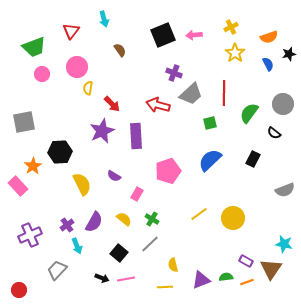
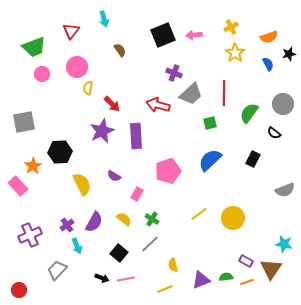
yellow line at (165, 287): moved 2 px down; rotated 21 degrees counterclockwise
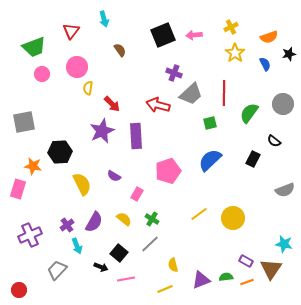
blue semicircle at (268, 64): moved 3 px left
black semicircle at (274, 133): moved 8 px down
orange star at (33, 166): rotated 30 degrees counterclockwise
pink rectangle at (18, 186): moved 3 px down; rotated 60 degrees clockwise
black arrow at (102, 278): moved 1 px left, 11 px up
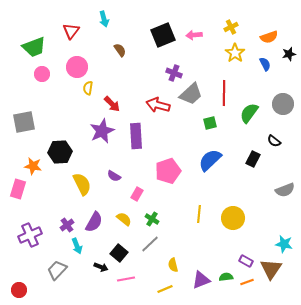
yellow line at (199, 214): rotated 48 degrees counterclockwise
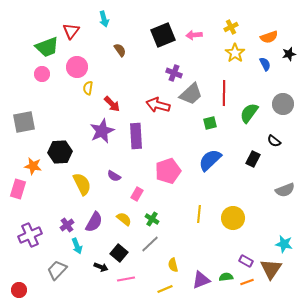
green trapezoid at (34, 47): moved 13 px right
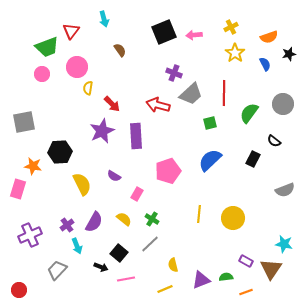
black square at (163, 35): moved 1 px right, 3 px up
orange line at (247, 282): moved 1 px left, 10 px down
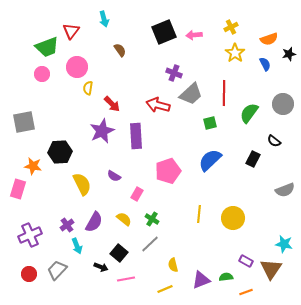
orange semicircle at (269, 37): moved 2 px down
red circle at (19, 290): moved 10 px right, 16 px up
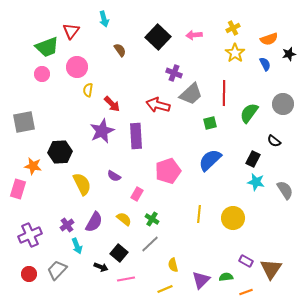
yellow cross at (231, 27): moved 2 px right, 1 px down
black square at (164, 32): moved 6 px left, 5 px down; rotated 25 degrees counterclockwise
yellow semicircle at (88, 88): moved 2 px down
gray semicircle at (285, 190): rotated 102 degrees counterclockwise
cyan star at (284, 244): moved 28 px left, 62 px up
purple triangle at (201, 280): rotated 24 degrees counterclockwise
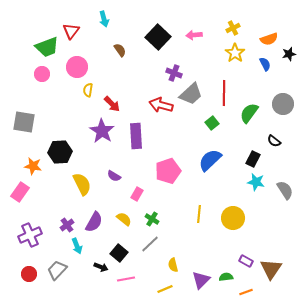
red arrow at (158, 105): moved 3 px right
gray square at (24, 122): rotated 20 degrees clockwise
green square at (210, 123): moved 2 px right; rotated 24 degrees counterclockwise
purple star at (102, 131): rotated 15 degrees counterclockwise
pink rectangle at (18, 189): moved 2 px right, 3 px down; rotated 18 degrees clockwise
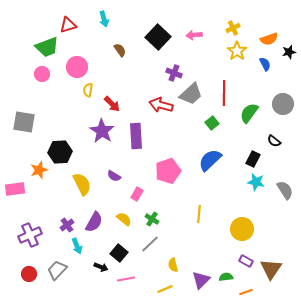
red triangle at (71, 31): moved 3 px left, 6 px up; rotated 36 degrees clockwise
yellow star at (235, 53): moved 2 px right, 2 px up
black star at (289, 54): moved 2 px up
orange star at (33, 166): moved 6 px right, 4 px down; rotated 30 degrees counterclockwise
pink rectangle at (20, 192): moved 5 px left, 3 px up; rotated 48 degrees clockwise
yellow circle at (233, 218): moved 9 px right, 11 px down
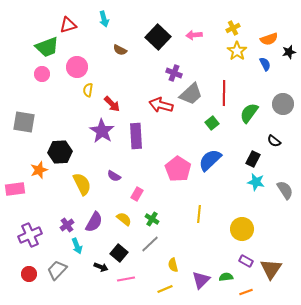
brown semicircle at (120, 50): rotated 152 degrees clockwise
pink pentagon at (168, 171): moved 10 px right, 2 px up; rotated 20 degrees counterclockwise
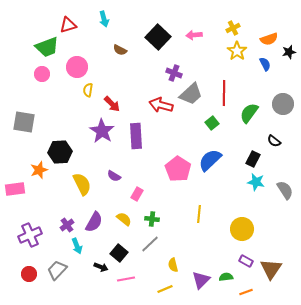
green cross at (152, 219): rotated 24 degrees counterclockwise
